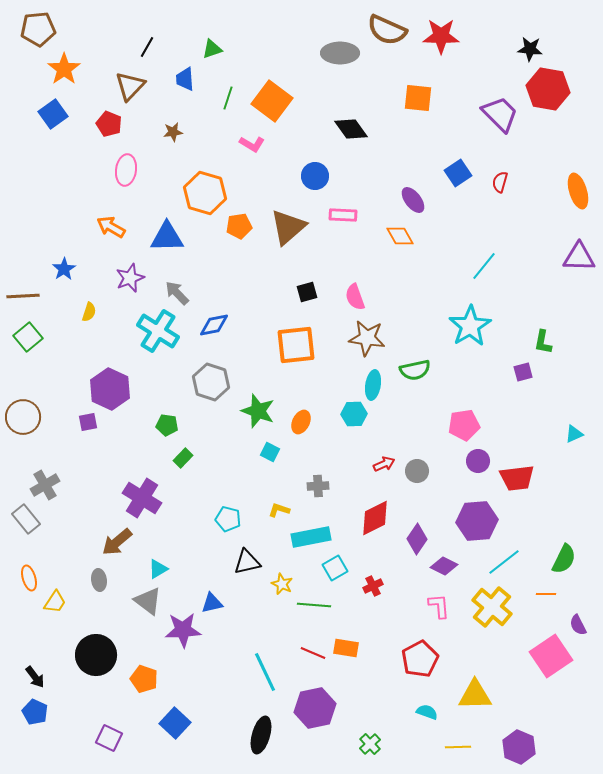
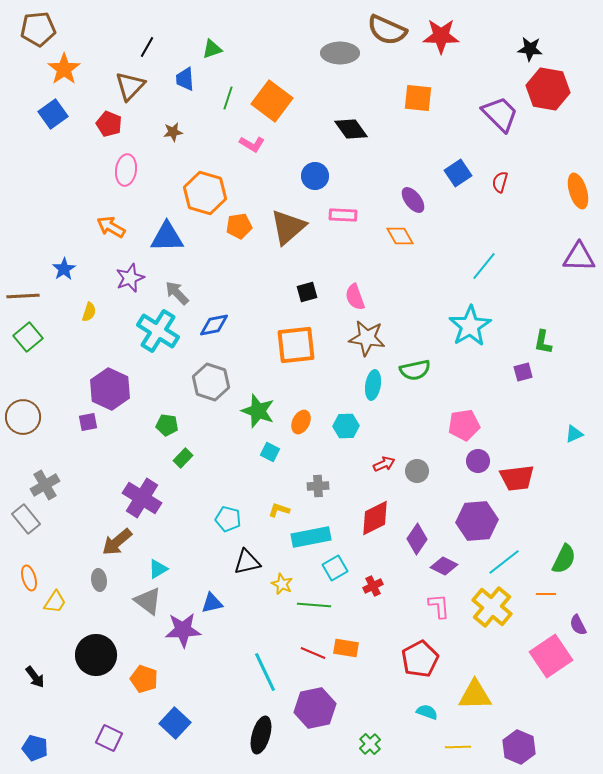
cyan hexagon at (354, 414): moved 8 px left, 12 px down
blue pentagon at (35, 712): moved 36 px down; rotated 10 degrees counterclockwise
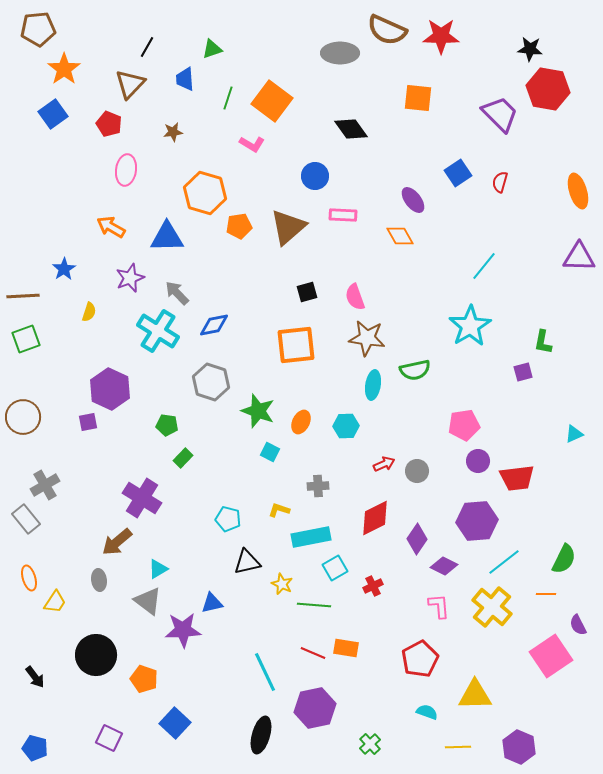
brown triangle at (130, 86): moved 2 px up
green square at (28, 337): moved 2 px left, 2 px down; rotated 20 degrees clockwise
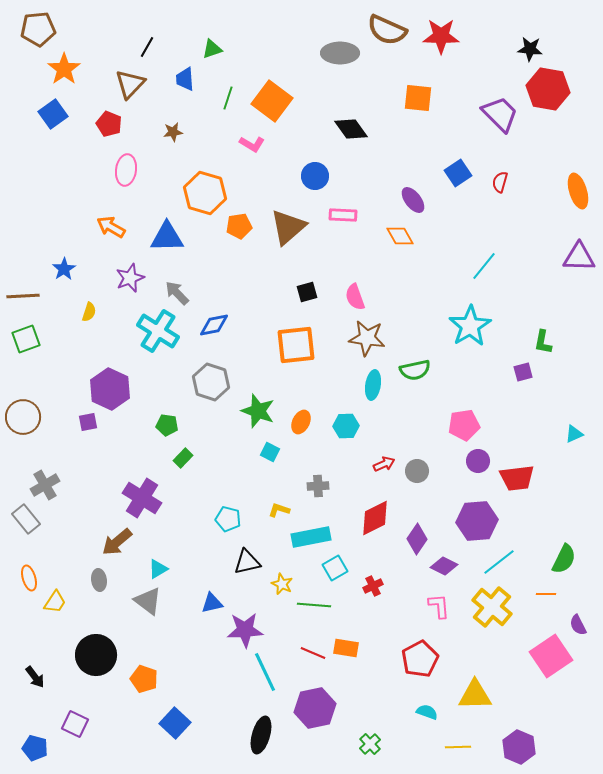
cyan line at (504, 562): moved 5 px left
purple star at (183, 630): moved 62 px right
purple square at (109, 738): moved 34 px left, 14 px up
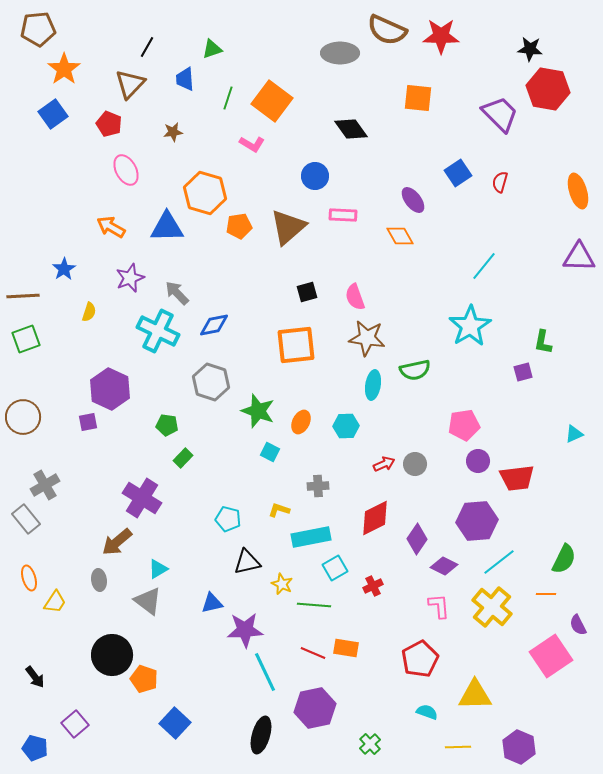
pink ellipse at (126, 170): rotated 36 degrees counterclockwise
blue triangle at (167, 237): moved 10 px up
cyan cross at (158, 331): rotated 6 degrees counterclockwise
gray circle at (417, 471): moved 2 px left, 7 px up
black circle at (96, 655): moved 16 px right
purple square at (75, 724): rotated 24 degrees clockwise
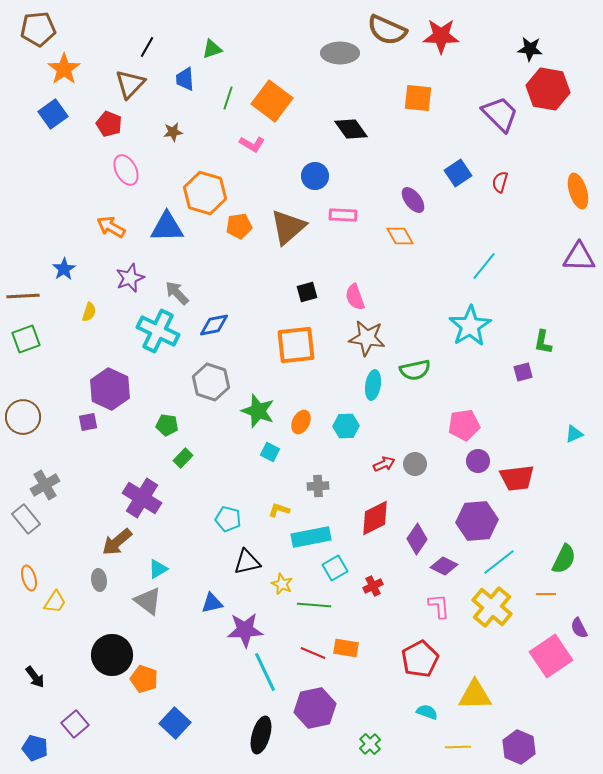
purple semicircle at (578, 625): moved 1 px right, 3 px down
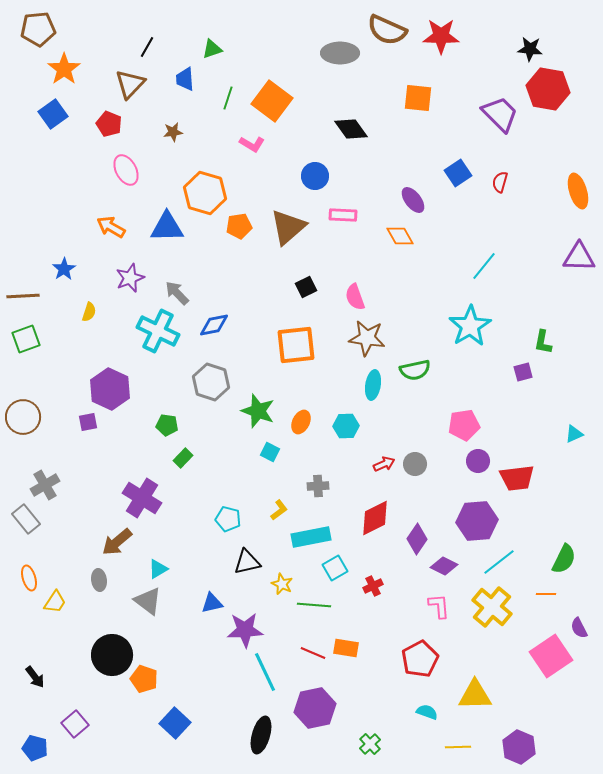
black square at (307, 292): moved 1 px left, 5 px up; rotated 10 degrees counterclockwise
yellow L-shape at (279, 510): rotated 125 degrees clockwise
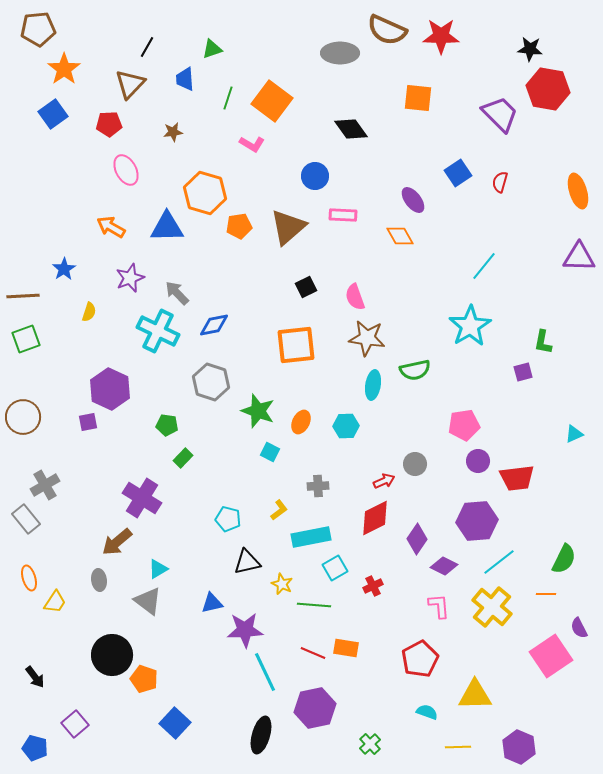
red pentagon at (109, 124): rotated 25 degrees counterclockwise
red arrow at (384, 464): moved 17 px down
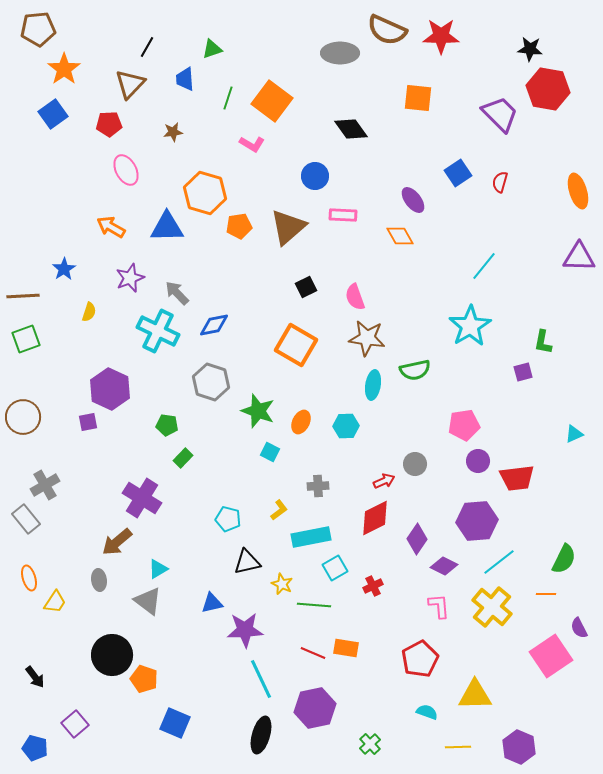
orange square at (296, 345): rotated 36 degrees clockwise
cyan line at (265, 672): moved 4 px left, 7 px down
blue square at (175, 723): rotated 20 degrees counterclockwise
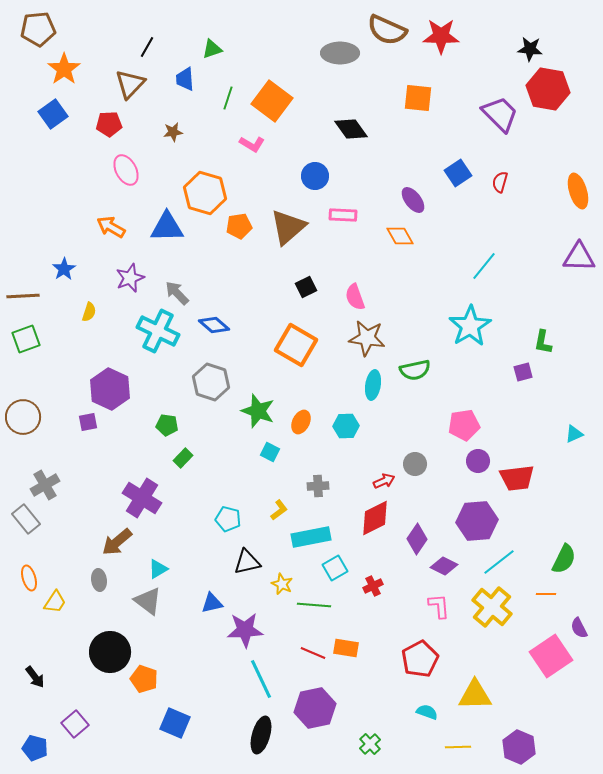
blue diamond at (214, 325): rotated 52 degrees clockwise
black circle at (112, 655): moved 2 px left, 3 px up
